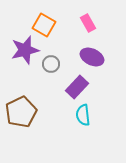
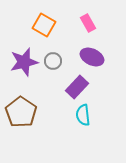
purple star: moved 1 px left, 12 px down
gray circle: moved 2 px right, 3 px up
brown pentagon: rotated 12 degrees counterclockwise
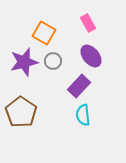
orange square: moved 8 px down
purple ellipse: moved 1 px left, 1 px up; rotated 25 degrees clockwise
purple rectangle: moved 2 px right, 1 px up
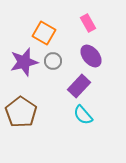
cyan semicircle: rotated 35 degrees counterclockwise
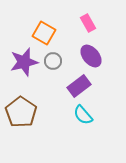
purple rectangle: rotated 10 degrees clockwise
